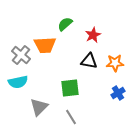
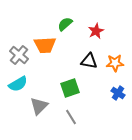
red star: moved 3 px right, 4 px up
gray cross: moved 2 px left
cyan semicircle: moved 2 px down; rotated 18 degrees counterclockwise
green square: rotated 12 degrees counterclockwise
blue cross: rotated 24 degrees counterclockwise
gray triangle: moved 1 px up
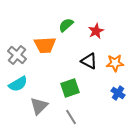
green semicircle: moved 1 px right, 1 px down
gray cross: moved 2 px left
black triangle: rotated 18 degrees clockwise
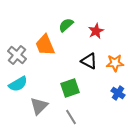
orange trapezoid: rotated 70 degrees clockwise
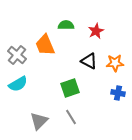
green semicircle: rotated 42 degrees clockwise
blue cross: rotated 24 degrees counterclockwise
gray triangle: moved 15 px down
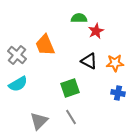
green semicircle: moved 13 px right, 7 px up
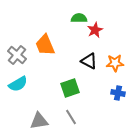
red star: moved 1 px left, 1 px up
gray triangle: rotated 36 degrees clockwise
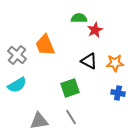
cyan semicircle: moved 1 px left, 1 px down
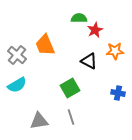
orange star: moved 12 px up
green square: rotated 12 degrees counterclockwise
gray line: rotated 14 degrees clockwise
